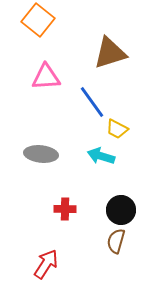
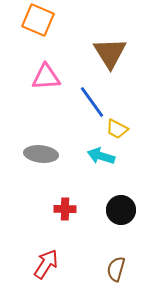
orange square: rotated 16 degrees counterclockwise
brown triangle: rotated 45 degrees counterclockwise
brown semicircle: moved 28 px down
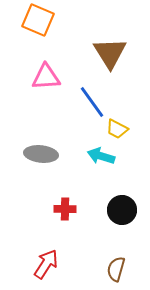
black circle: moved 1 px right
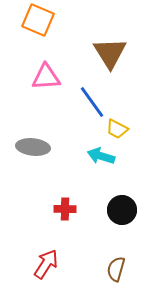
gray ellipse: moved 8 px left, 7 px up
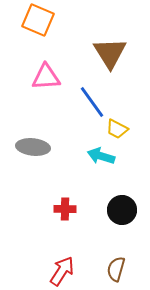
red arrow: moved 16 px right, 7 px down
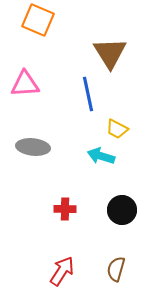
pink triangle: moved 21 px left, 7 px down
blue line: moved 4 px left, 8 px up; rotated 24 degrees clockwise
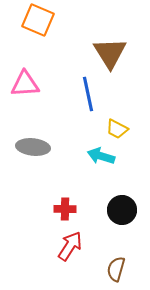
red arrow: moved 8 px right, 25 px up
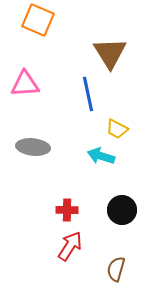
red cross: moved 2 px right, 1 px down
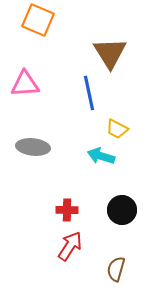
blue line: moved 1 px right, 1 px up
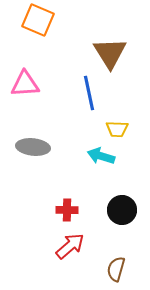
yellow trapezoid: rotated 25 degrees counterclockwise
red arrow: rotated 16 degrees clockwise
